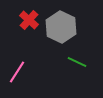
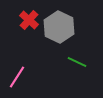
gray hexagon: moved 2 px left
pink line: moved 5 px down
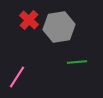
gray hexagon: rotated 24 degrees clockwise
green line: rotated 30 degrees counterclockwise
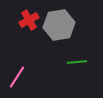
red cross: rotated 18 degrees clockwise
gray hexagon: moved 2 px up
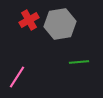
gray hexagon: moved 1 px right, 1 px up
green line: moved 2 px right
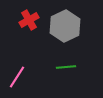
gray hexagon: moved 5 px right, 2 px down; rotated 16 degrees counterclockwise
green line: moved 13 px left, 5 px down
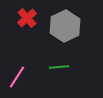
red cross: moved 2 px left, 2 px up; rotated 12 degrees counterclockwise
green line: moved 7 px left
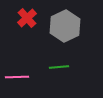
pink line: rotated 55 degrees clockwise
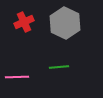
red cross: moved 3 px left, 4 px down; rotated 18 degrees clockwise
gray hexagon: moved 3 px up; rotated 8 degrees counterclockwise
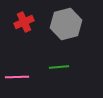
gray hexagon: moved 1 px right, 1 px down; rotated 20 degrees clockwise
